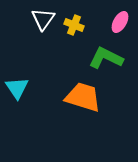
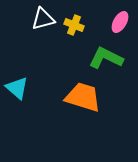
white triangle: rotated 40 degrees clockwise
cyan triangle: rotated 15 degrees counterclockwise
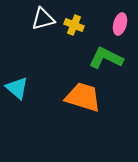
pink ellipse: moved 2 px down; rotated 15 degrees counterclockwise
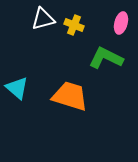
pink ellipse: moved 1 px right, 1 px up
orange trapezoid: moved 13 px left, 1 px up
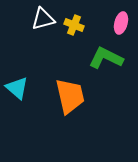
orange trapezoid: rotated 60 degrees clockwise
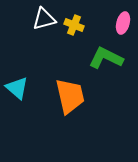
white triangle: moved 1 px right
pink ellipse: moved 2 px right
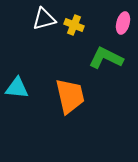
cyan triangle: rotated 35 degrees counterclockwise
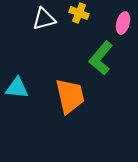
yellow cross: moved 5 px right, 12 px up
green L-shape: moved 5 px left; rotated 76 degrees counterclockwise
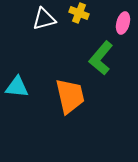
cyan triangle: moved 1 px up
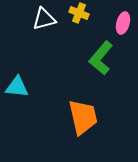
orange trapezoid: moved 13 px right, 21 px down
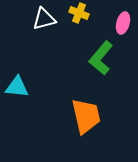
orange trapezoid: moved 3 px right, 1 px up
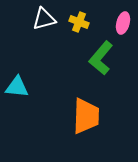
yellow cross: moved 9 px down
orange trapezoid: rotated 15 degrees clockwise
